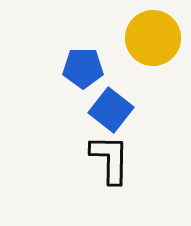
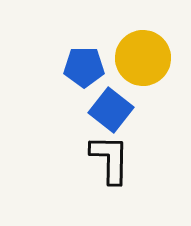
yellow circle: moved 10 px left, 20 px down
blue pentagon: moved 1 px right, 1 px up
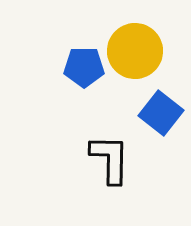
yellow circle: moved 8 px left, 7 px up
blue square: moved 50 px right, 3 px down
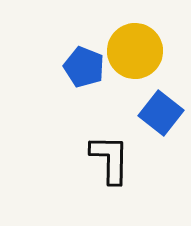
blue pentagon: rotated 21 degrees clockwise
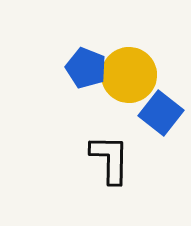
yellow circle: moved 6 px left, 24 px down
blue pentagon: moved 2 px right, 1 px down
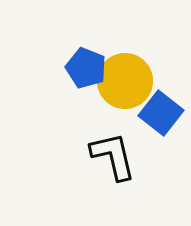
yellow circle: moved 4 px left, 6 px down
black L-shape: moved 3 px right, 3 px up; rotated 14 degrees counterclockwise
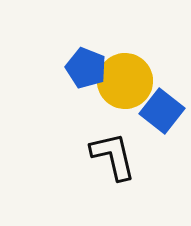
blue square: moved 1 px right, 2 px up
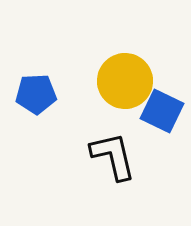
blue pentagon: moved 50 px left, 26 px down; rotated 24 degrees counterclockwise
blue square: rotated 12 degrees counterclockwise
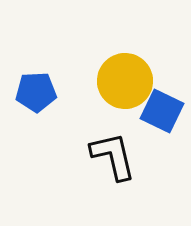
blue pentagon: moved 2 px up
